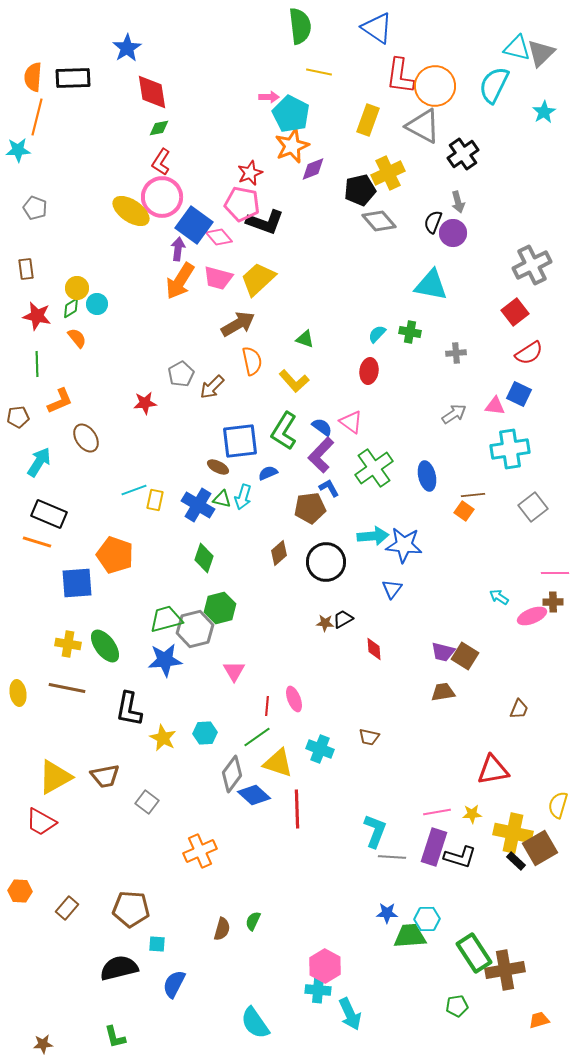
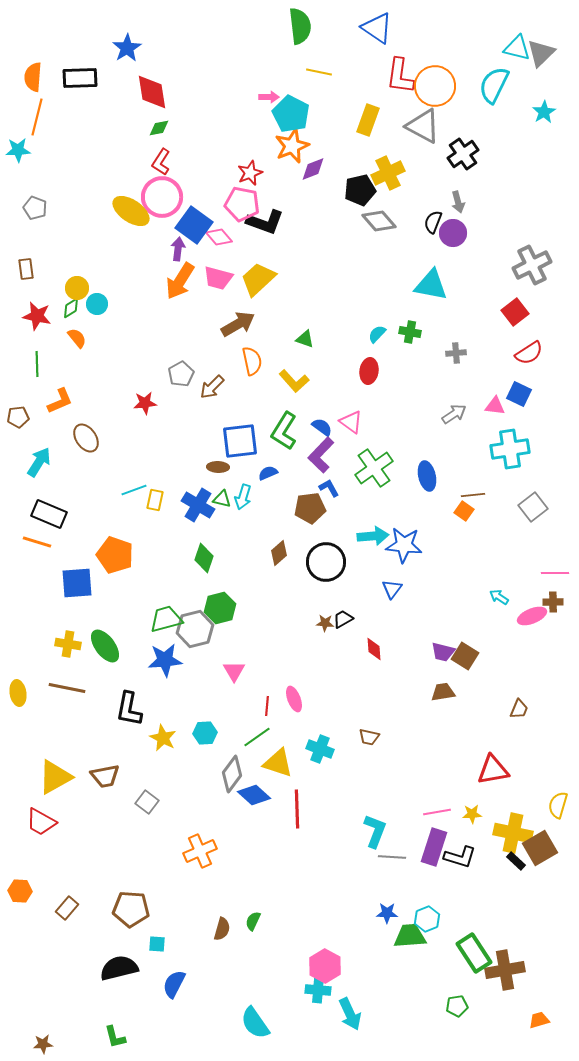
black rectangle at (73, 78): moved 7 px right
brown ellipse at (218, 467): rotated 25 degrees counterclockwise
cyan hexagon at (427, 919): rotated 20 degrees counterclockwise
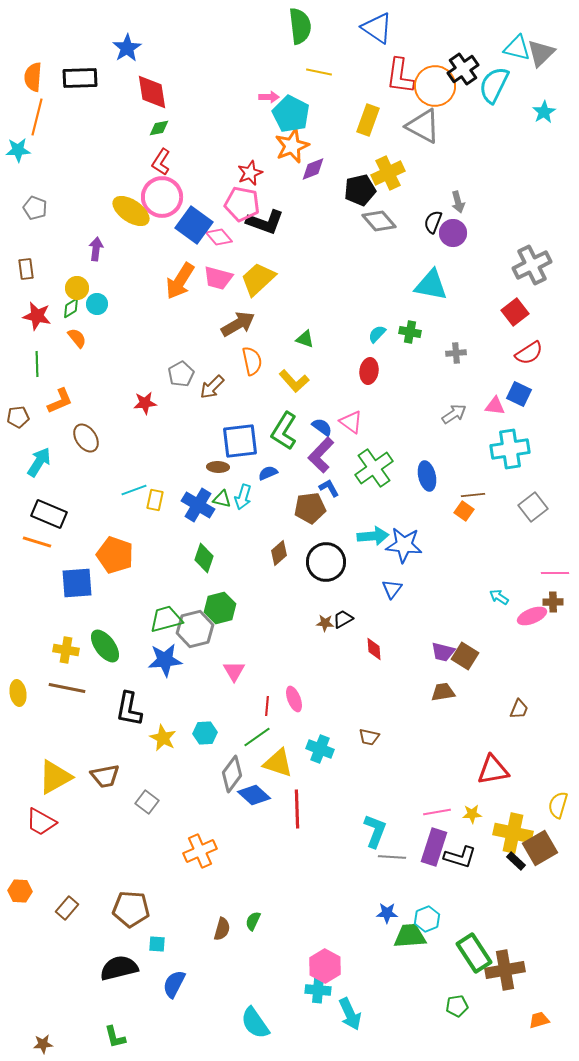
black cross at (463, 154): moved 85 px up
purple arrow at (178, 249): moved 82 px left
yellow cross at (68, 644): moved 2 px left, 6 px down
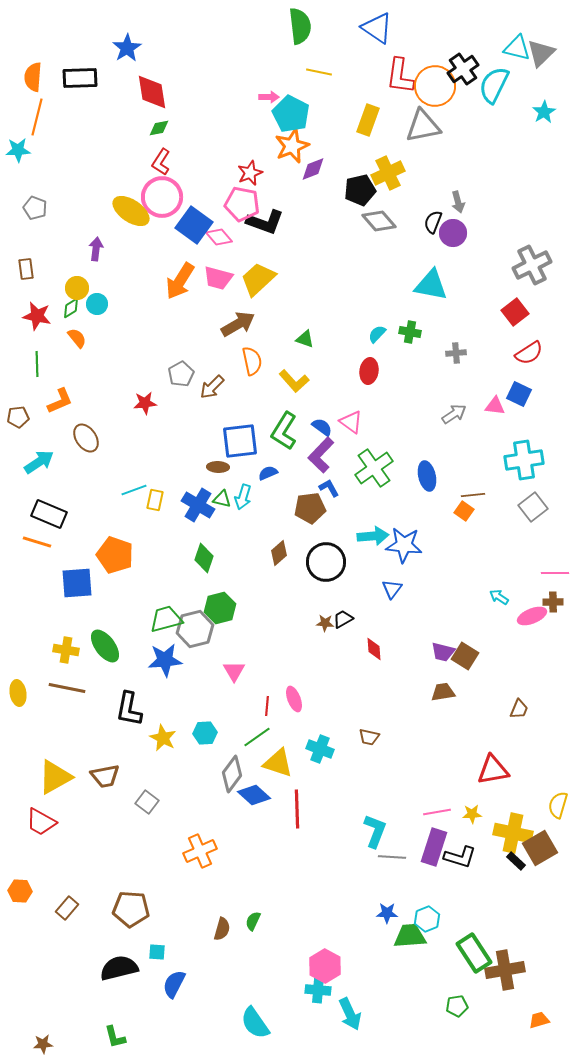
gray triangle at (423, 126): rotated 39 degrees counterclockwise
cyan cross at (510, 449): moved 14 px right, 11 px down
cyan arrow at (39, 462): rotated 24 degrees clockwise
cyan square at (157, 944): moved 8 px down
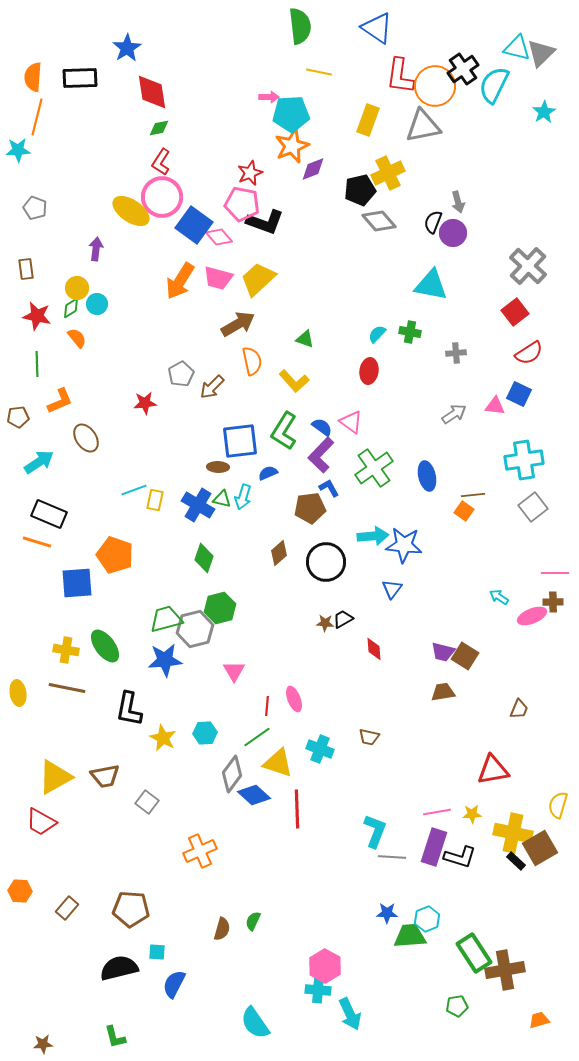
cyan pentagon at (291, 114): rotated 30 degrees counterclockwise
gray cross at (532, 265): moved 4 px left, 1 px down; rotated 21 degrees counterclockwise
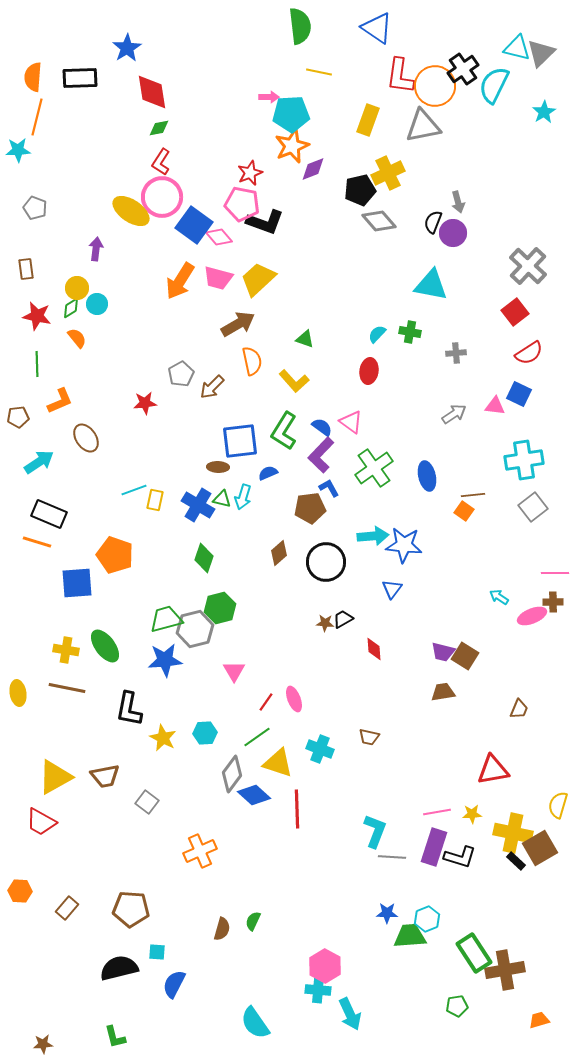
red line at (267, 706): moved 1 px left, 4 px up; rotated 30 degrees clockwise
